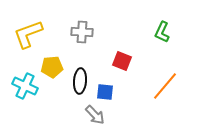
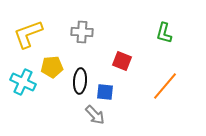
green L-shape: moved 2 px right, 1 px down; rotated 10 degrees counterclockwise
cyan cross: moved 2 px left, 4 px up
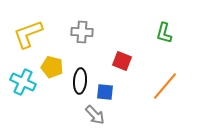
yellow pentagon: rotated 20 degrees clockwise
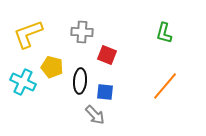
red square: moved 15 px left, 6 px up
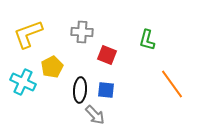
green L-shape: moved 17 px left, 7 px down
yellow pentagon: rotated 30 degrees clockwise
black ellipse: moved 9 px down
orange line: moved 7 px right, 2 px up; rotated 76 degrees counterclockwise
blue square: moved 1 px right, 2 px up
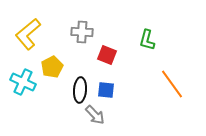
yellow L-shape: rotated 20 degrees counterclockwise
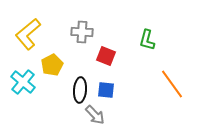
red square: moved 1 px left, 1 px down
yellow pentagon: moved 2 px up
cyan cross: rotated 15 degrees clockwise
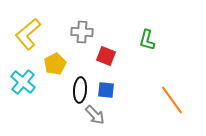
yellow pentagon: moved 3 px right, 1 px up
orange line: moved 16 px down
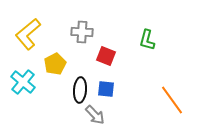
blue square: moved 1 px up
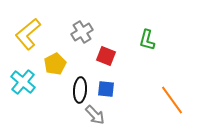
gray cross: rotated 35 degrees counterclockwise
